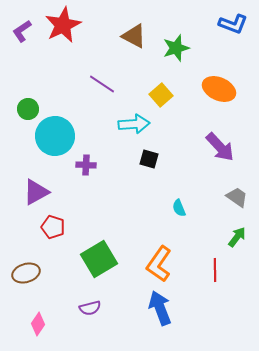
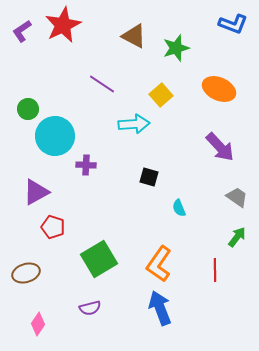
black square: moved 18 px down
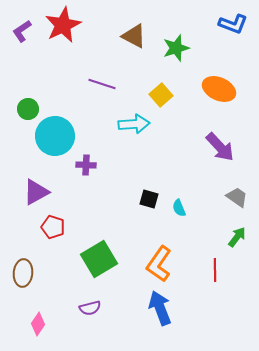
purple line: rotated 16 degrees counterclockwise
black square: moved 22 px down
brown ellipse: moved 3 px left; rotated 68 degrees counterclockwise
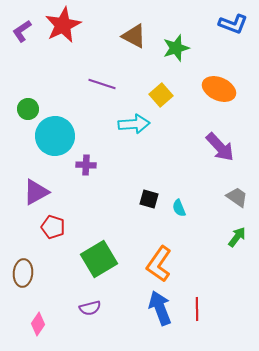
red line: moved 18 px left, 39 px down
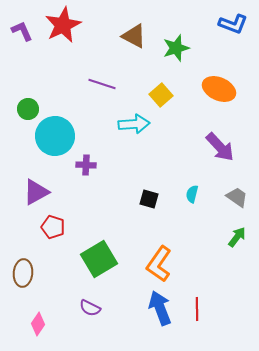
purple L-shape: rotated 100 degrees clockwise
cyan semicircle: moved 13 px right, 14 px up; rotated 36 degrees clockwise
purple semicircle: rotated 40 degrees clockwise
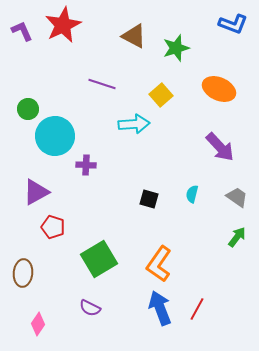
red line: rotated 30 degrees clockwise
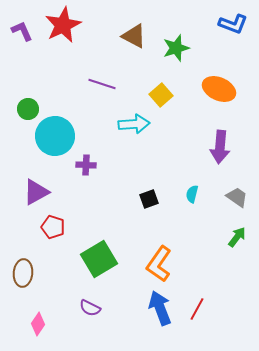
purple arrow: rotated 48 degrees clockwise
black square: rotated 36 degrees counterclockwise
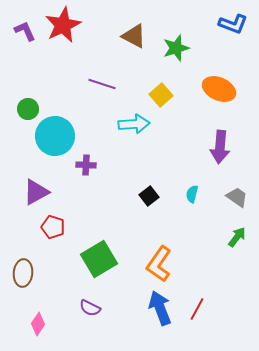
purple L-shape: moved 3 px right
black square: moved 3 px up; rotated 18 degrees counterclockwise
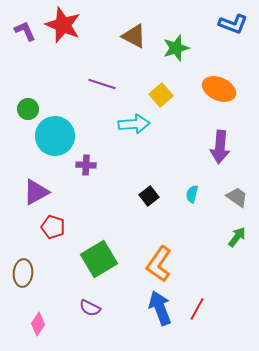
red star: rotated 24 degrees counterclockwise
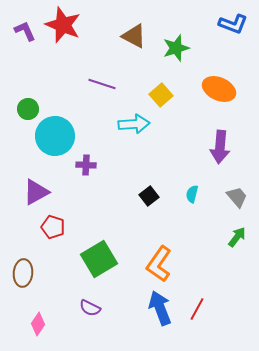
gray trapezoid: rotated 15 degrees clockwise
